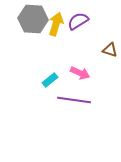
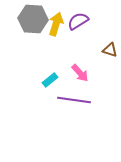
pink arrow: rotated 24 degrees clockwise
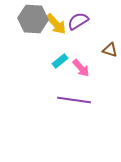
yellow arrow: rotated 120 degrees clockwise
pink arrow: moved 1 px right, 5 px up
cyan rectangle: moved 10 px right, 19 px up
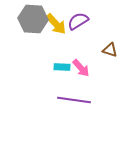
cyan rectangle: moved 2 px right, 6 px down; rotated 42 degrees clockwise
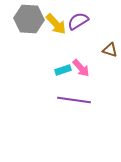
gray hexagon: moved 4 px left
cyan rectangle: moved 1 px right, 3 px down; rotated 21 degrees counterclockwise
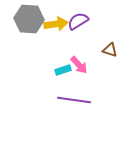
yellow arrow: rotated 55 degrees counterclockwise
pink arrow: moved 2 px left, 3 px up
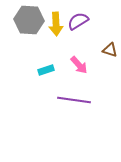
gray hexagon: moved 1 px down
yellow arrow: rotated 95 degrees clockwise
cyan rectangle: moved 17 px left
